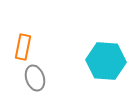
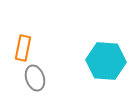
orange rectangle: moved 1 px down
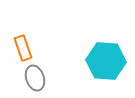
orange rectangle: rotated 30 degrees counterclockwise
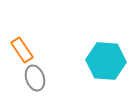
orange rectangle: moved 1 px left, 2 px down; rotated 15 degrees counterclockwise
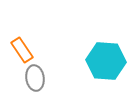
gray ellipse: rotated 10 degrees clockwise
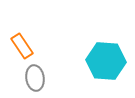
orange rectangle: moved 4 px up
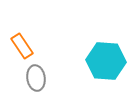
gray ellipse: moved 1 px right
